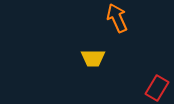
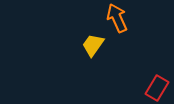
yellow trapezoid: moved 13 px up; rotated 125 degrees clockwise
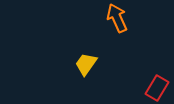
yellow trapezoid: moved 7 px left, 19 px down
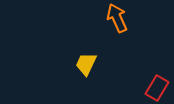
yellow trapezoid: rotated 10 degrees counterclockwise
